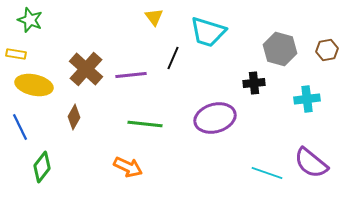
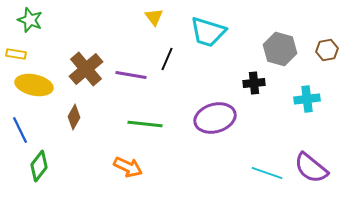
black line: moved 6 px left, 1 px down
brown cross: rotated 8 degrees clockwise
purple line: rotated 16 degrees clockwise
blue line: moved 3 px down
purple semicircle: moved 5 px down
green diamond: moved 3 px left, 1 px up
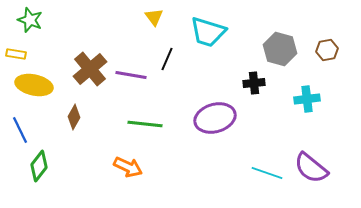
brown cross: moved 4 px right
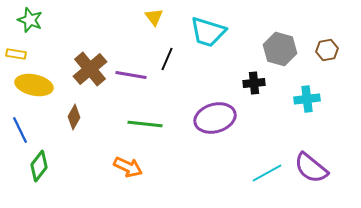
cyan line: rotated 48 degrees counterclockwise
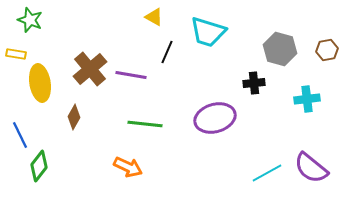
yellow triangle: rotated 24 degrees counterclockwise
black line: moved 7 px up
yellow ellipse: moved 6 px right, 2 px up; rotated 69 degrees clockwise
blue line: moved 5 px down
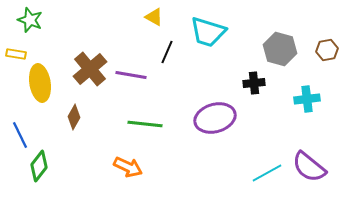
purple semicircle: moved 2 px left, 1 px up
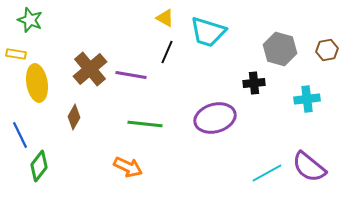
yellow triangle: moved 11 px right, 1 px down
yellow ellipse: moved 3 px left
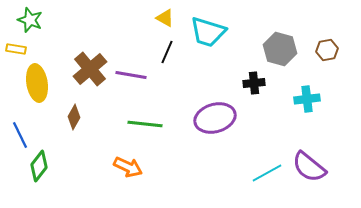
yellow rectangle: moved 5 px up
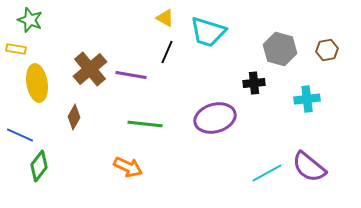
blue line: rotated 40 degrees counterclockwise
